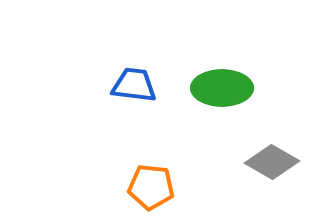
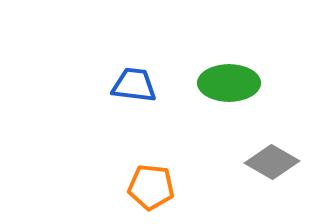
green ellipse: moved 7 px right, 5 px up
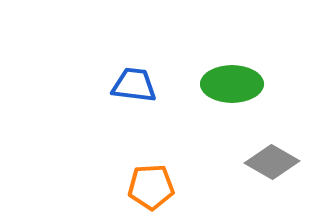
green ellipse: moved 3 px right, 1 px down
orange pentagon: rotated 9 degrees counterclockwise
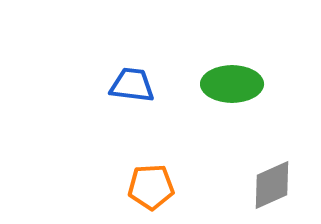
blue trapezoid: moved 2 px left
gray diamond: moved 23 px down; rotated 54 degrees counterclockwise
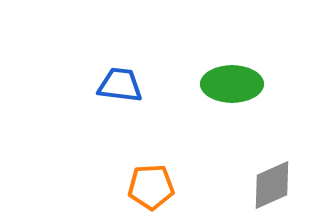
blue trapezoid: moved 12 px left
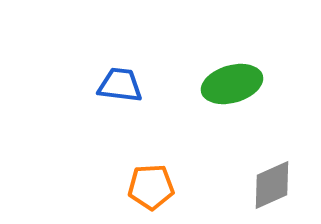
green ellipse: rotated 16 degrees counterclockwise
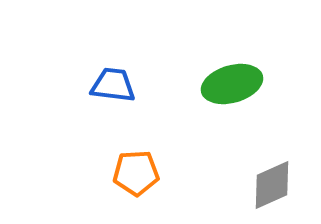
blue trapezoid: moved 7 px left
orange pentagon: moved 15 px left, 14 px up
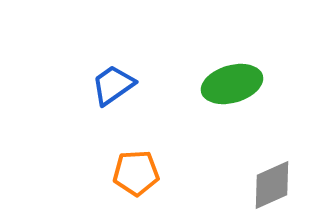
blue trapezoid: rotated 42 degrees counterclockwise
